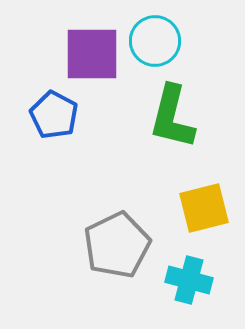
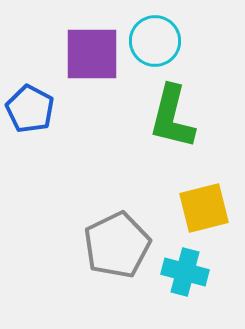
blue pentagon: moved 24 px left, 6 px up
cyan cross: moved 4 px left, 8 px up
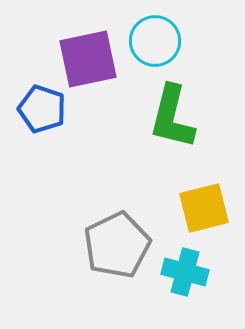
purple square: moved 4 px left, 5 px down; rotated 12 degrees counterclockwise
blue pentagon: moved 12 px right; rotated 9 degrees counterclockwise
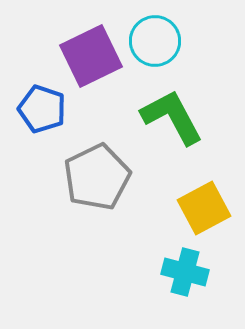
purple square: moved 3 px right, 3 px up; rotated 14 degrees counterclockwise
green L-shape: rotated 138 degrees clockwise
yellow square: rotated 14 degrees counterclockwise
gray pentagon: moved 20 px left, 68 px up
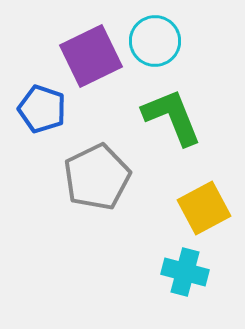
green L-shape: rotated 6 degrees clockwise
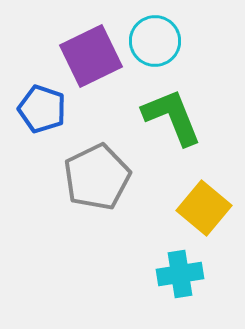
yellow square: rotated 22 degrees counterclockwise
cyan cross: moved 5 px left, 2 px down; rotated 24 degrees counterclockwise
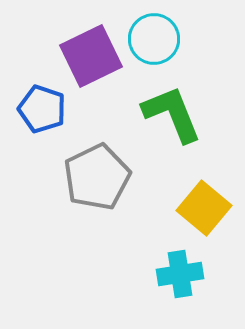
cyan circle: moved 1 px left, 2 px up
green L-shape: moved 3 px up
